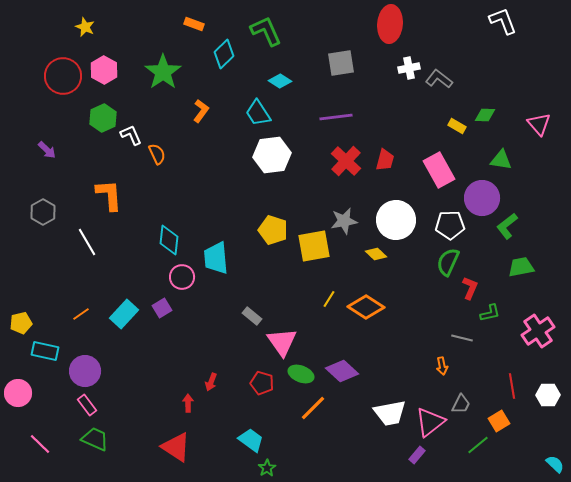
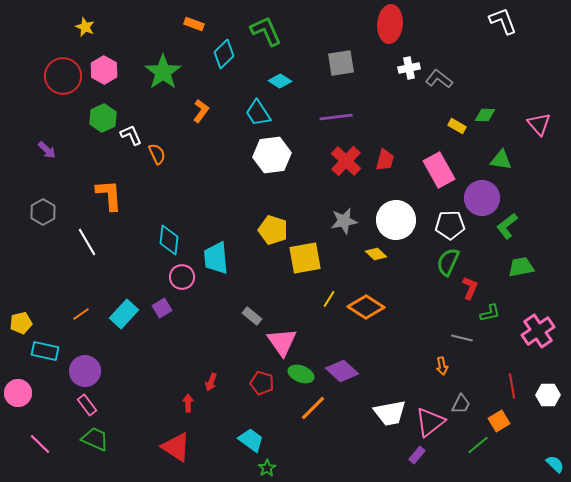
yellow square at (314, 246): moved 9 px left, 12 px down
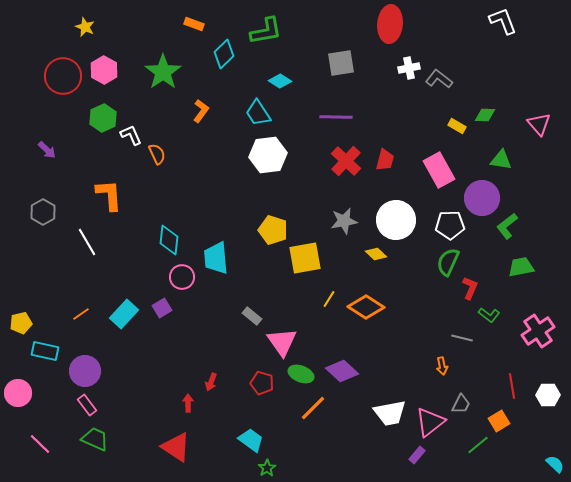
green L-shape at (266, 31): rotated 104 degrees clockwise
purple line at (336, 117): rotated 8 degrees clockwise
white hexagon at (272, 155): moved 4 px left
green L-shape at (490, 313): moved 1 px left, 2 px down; rotated 50 degrees clockwise
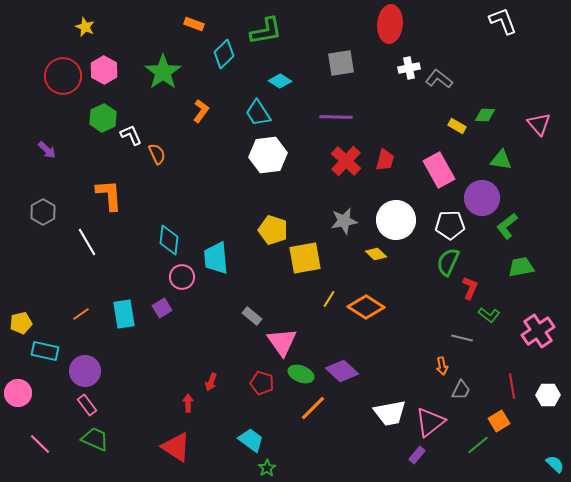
cyan rectangle at (124, 314): rotated 52 degrees counterclockwise
gray trapezoid at (461, 404): moved 14 px up
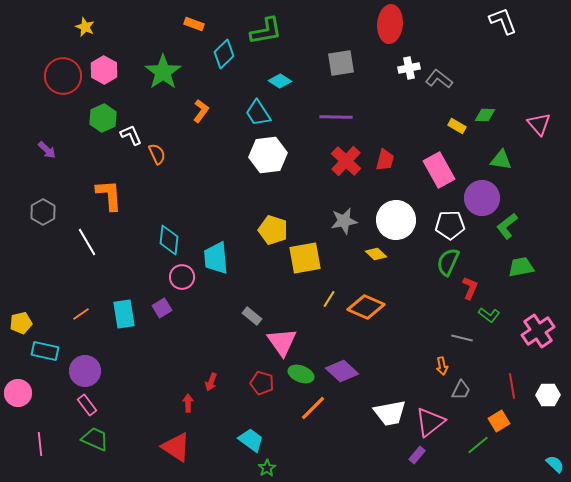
orange diamond at (366, 307): rotated 9 degrees counterclockwise
pink line at (40, 444): rotated 40 degrees clockwise
